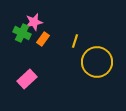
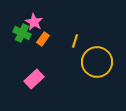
pink star: rotated 30 degrees counterclockwise
pink rectangle: moved 7 px right
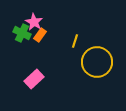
orange rectangle: moved 3 px left, 4 px up
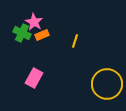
orange rectangle: moved 2 px right; rotated 32 degrees clockwise
yellow circle: moved 10 px right, 22 px down
pink rectangle: moved 1 px up; rotated 18 degrees counterclockwise
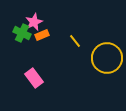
pink star: rotated 18 degrees clockwise
yellow line: rotated 56 degrees counterclockwise
pink rectangle: rotated 66 degrees counterclockwise
yellow circle: moved 26 px up
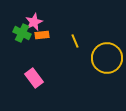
orange rectangle: rotated 16 degrees clockwise
yellow line: rotated 16 degrees clockwise
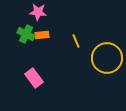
pink star: moved 4 px right, 10 px up; rotated 30 degrees clockwise
green cross: moved 4 px right, 1 px down
yellow line: moved 1 px right
